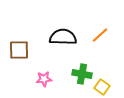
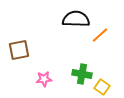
black semicircle: moved 13 px right, 18 px up
brown square: rotated 10 degrees counterclockwise
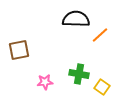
green cross: moved 3 px left
pink star: moved 1 px right, 3 px down
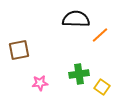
green cross: rotated 18 degrees counterclockwise
pink star: moved 5 px left, 1 px down
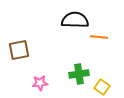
black semicircle: moved 1 px left, 1 px down
orange line: moved 1 px left, 2 px down; rotated 48 degrees clockwise
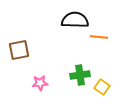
green cross: moved 1 px right, 1 px down
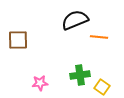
black semicircle: rotated 24 degrees counterclockwise
brown square: moved 1 px left, 10 px up; rotated 10 degrees clockwise
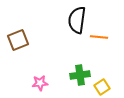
black semicircle: moved 2 px right; rotated 60 degrees counterclockwise
brown square: rotated 20 degrees counterclockwise
yellow square: rotated 21 degrees clockwise
